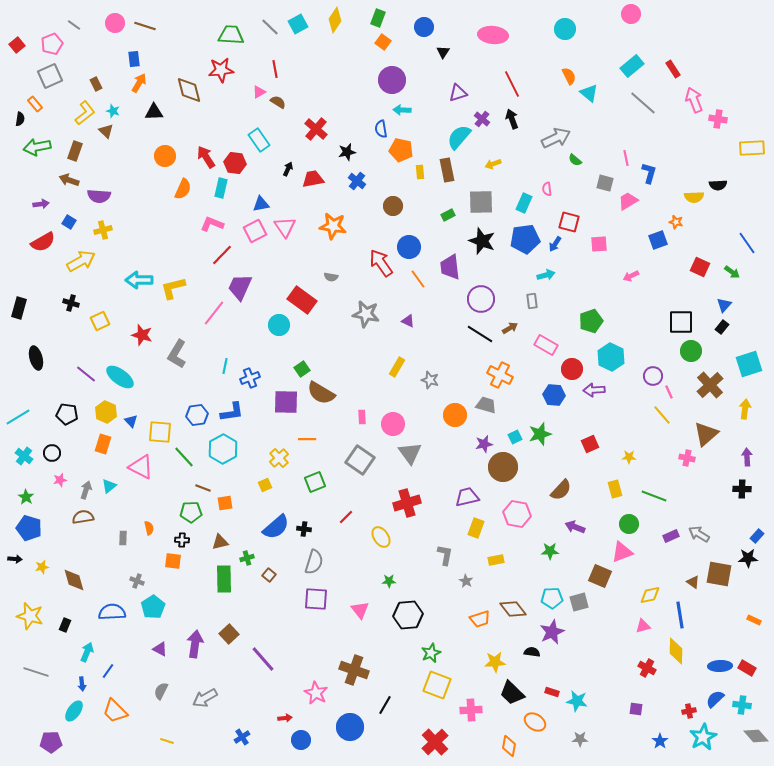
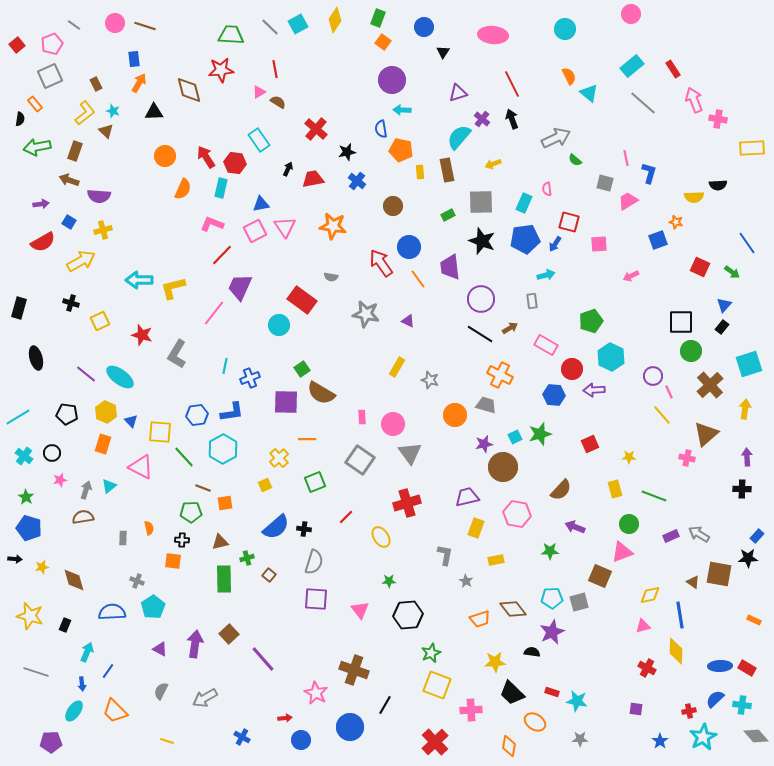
blue cross at (242, 737): rotated 28 degrees counterclockwise
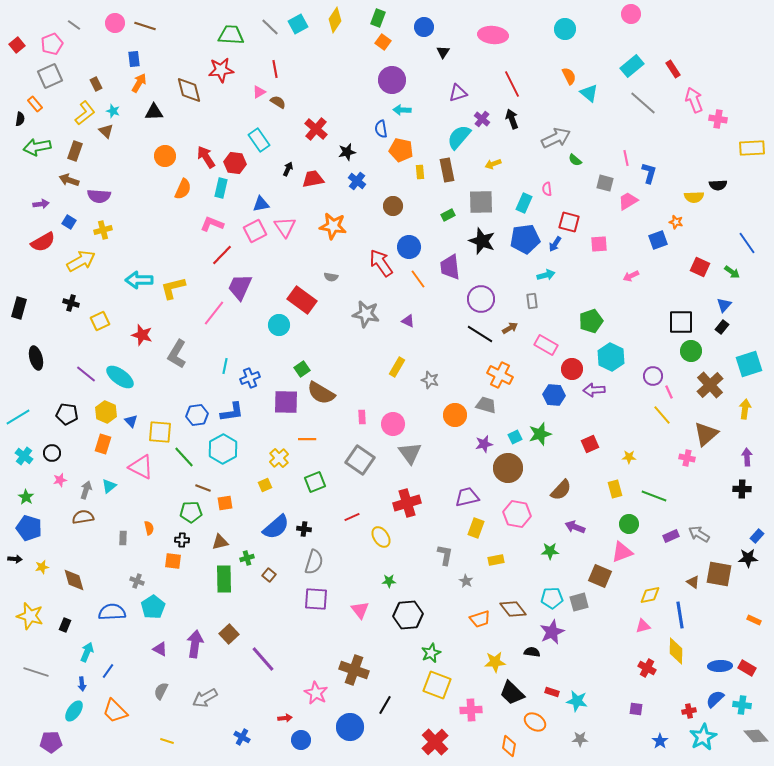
brown circle at (503, 467): moved 5 px right, 1 px down
red line at (346, 517): moved 6 px right; rotated 21 degrees clockwise
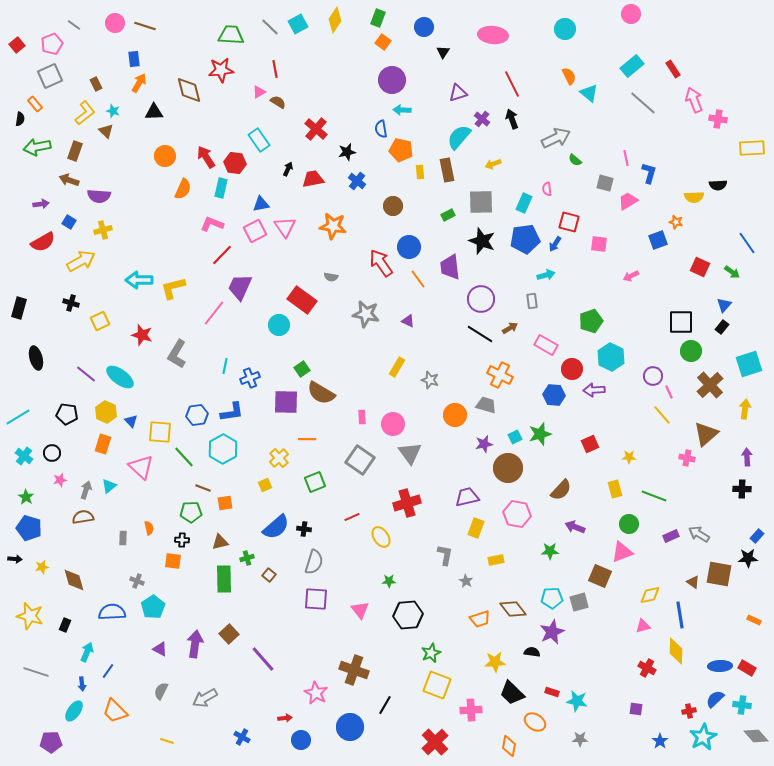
pink square at (599, 244): rotated 12 degrees clockwise
pink triangle at (141, 467): rotated 16 degrees clockwise
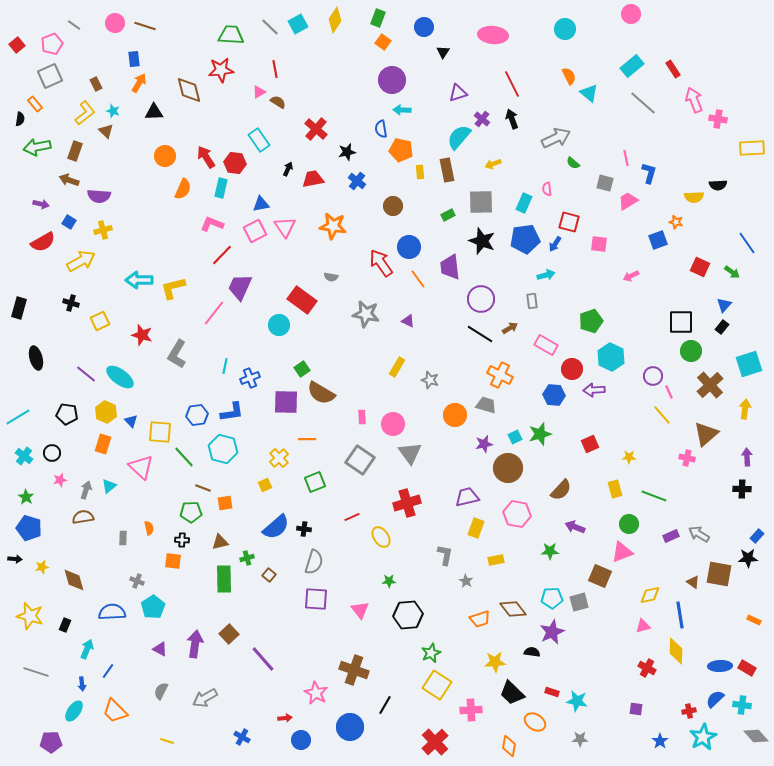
green semicircle at (575, 160): moved 2 px left, 3 px down
purple arrow at (41, 204): rotated 21 degrees clockwise
cyan hexagon at (223, 449): rotated 16 degrees counterclockwise
cyan arrow at (87, 652): moved 3 px up
yellow square at (437, 685): rotated 12 degrees clockwise
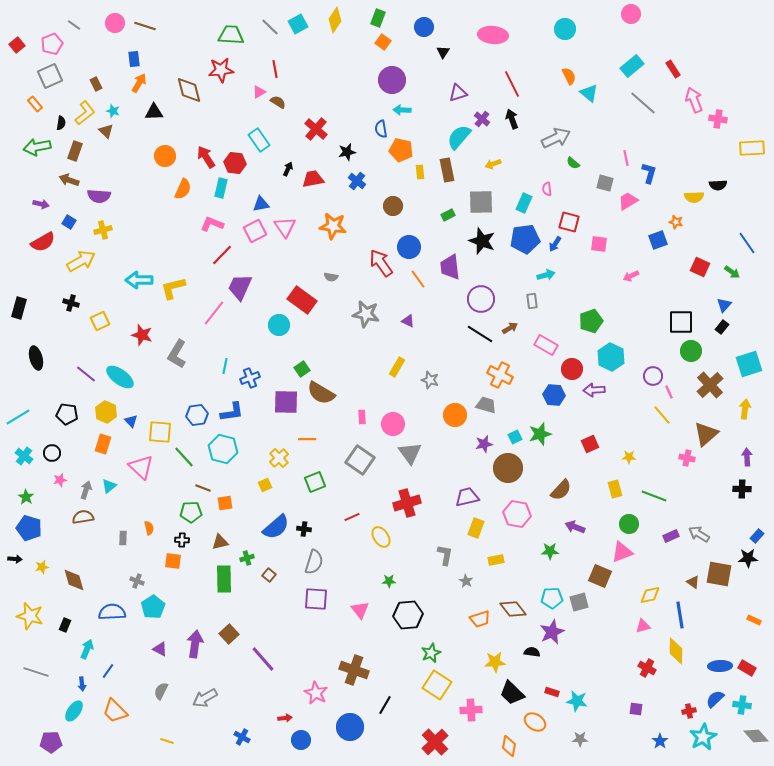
black semicircle at (20, 119): moved 41 px right, 4 px down
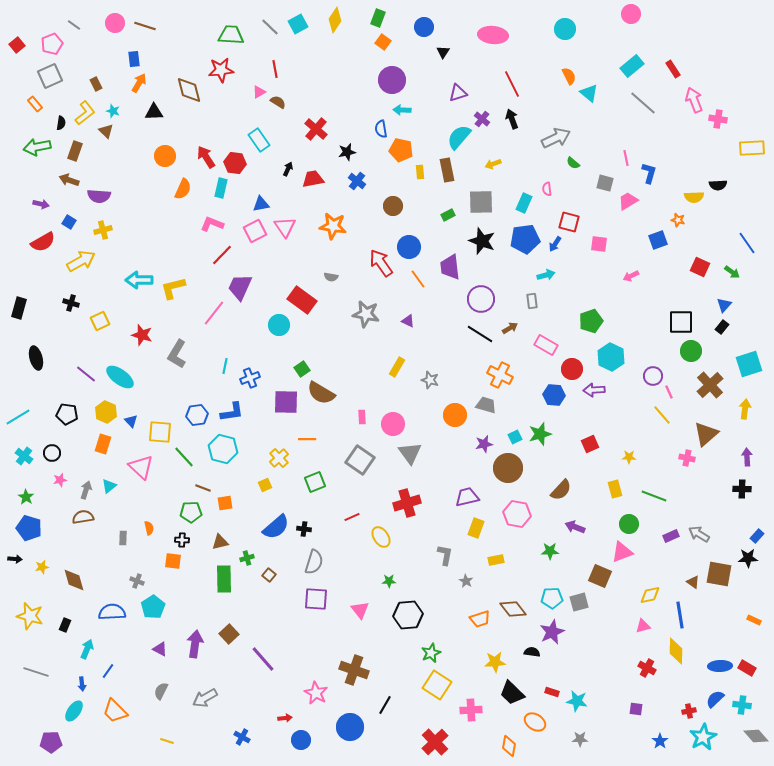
orange star at (676, 222): moved 2 px right, 2 px up
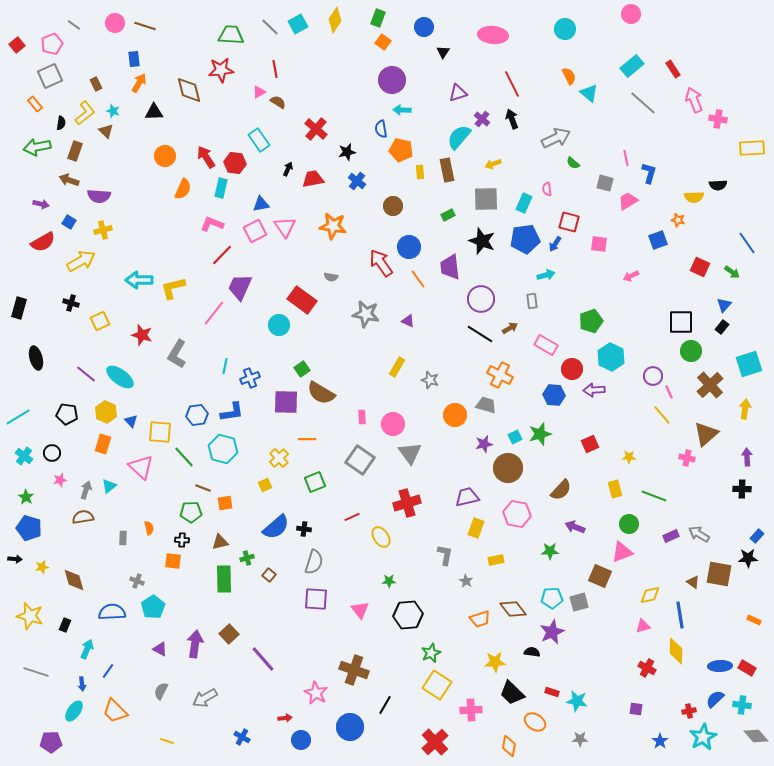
gray square at (481, 202): moved 5 px right, 3 px up
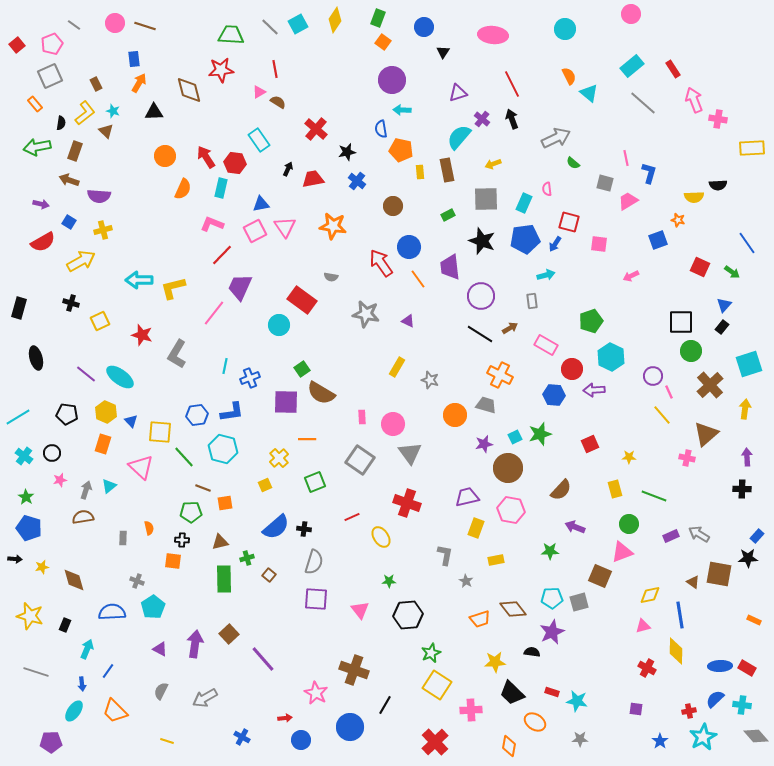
purple circle at (481, 299): moved 3 px up
red cross at (407, 503): rotated 36 degrees clockwise
pink hexagon at (517, 514): moved 6 px left, 4 px up
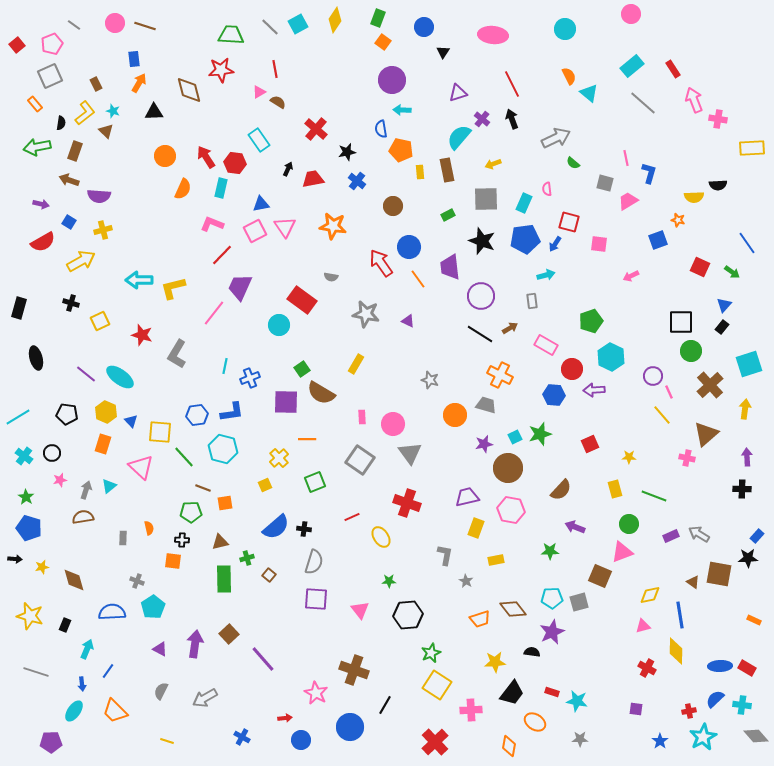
yellow rectangle at (397, 367): moved 41 px left, 3 px up
black trapezoid at (512, 693): rotated 96 degrees counterclockwise
